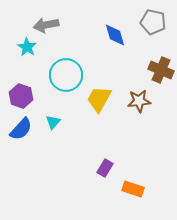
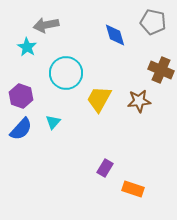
cyan circle: moved 2 px up
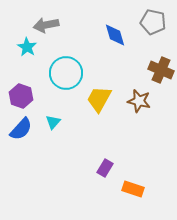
brown star: rotated 20 degrees clockwise
